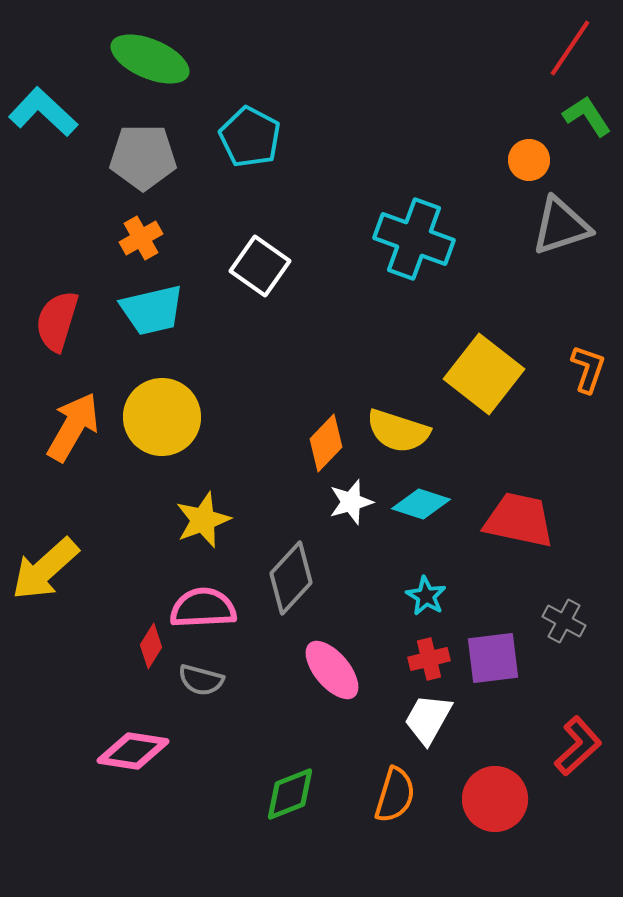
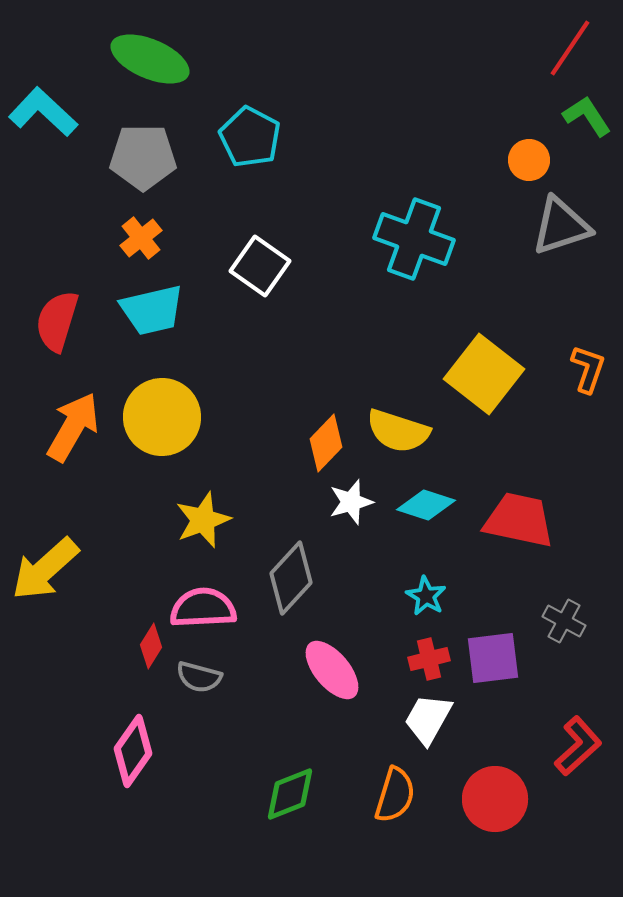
orange cross: rotated 9 degrees counterclockwise
cyan diamond: moved 5 px right, 1 px down
gray semicircle: moved 2 px left, 3 px up
pink diamond: rotated 64 degrees counterclockwise
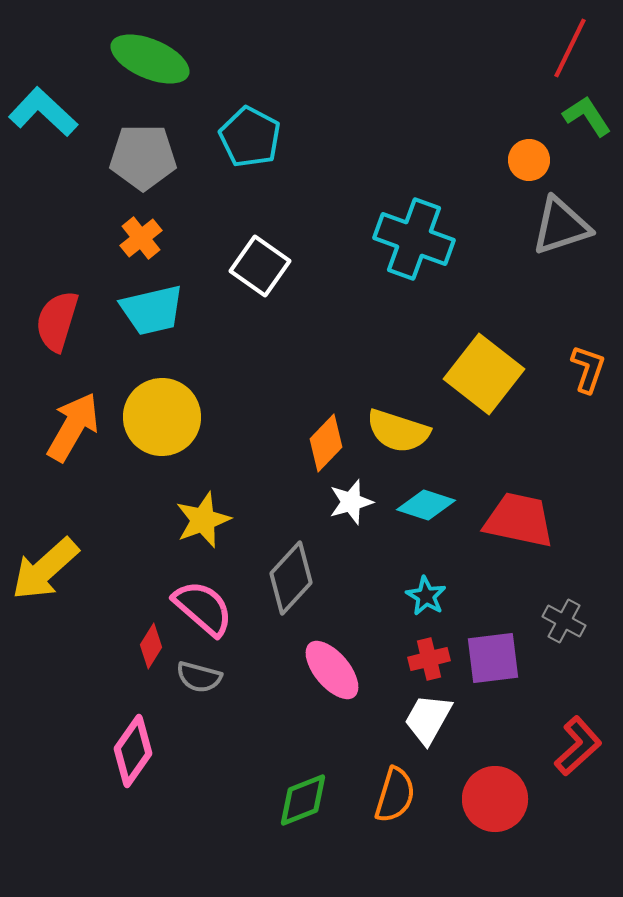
red line: rotated 8 degrees counterclockwise
pink semicircle: rotated 44 degrees clockwise
green diamond: moved 13 px right, 6 px down
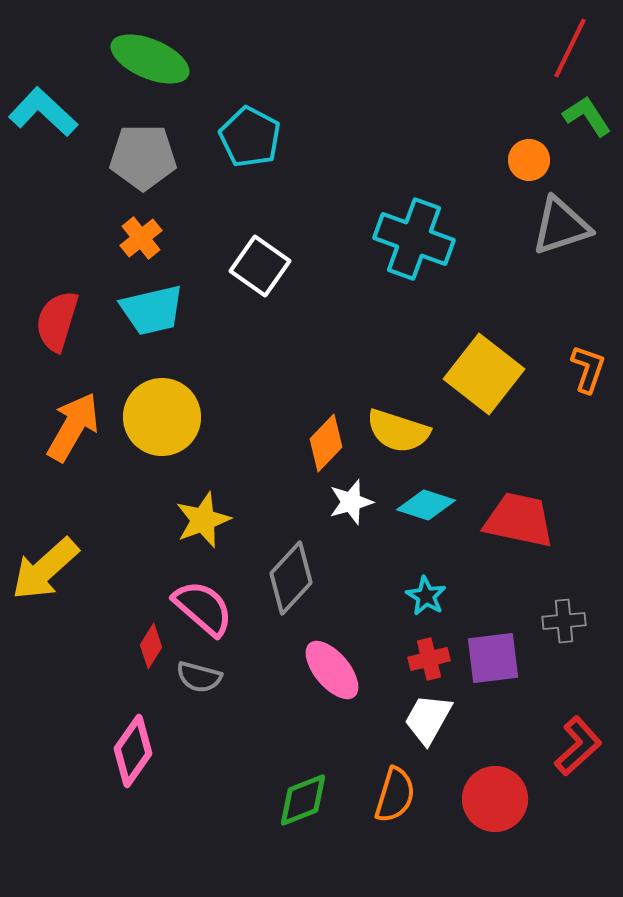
gray cross: rotated 33 degrees counterclockwise
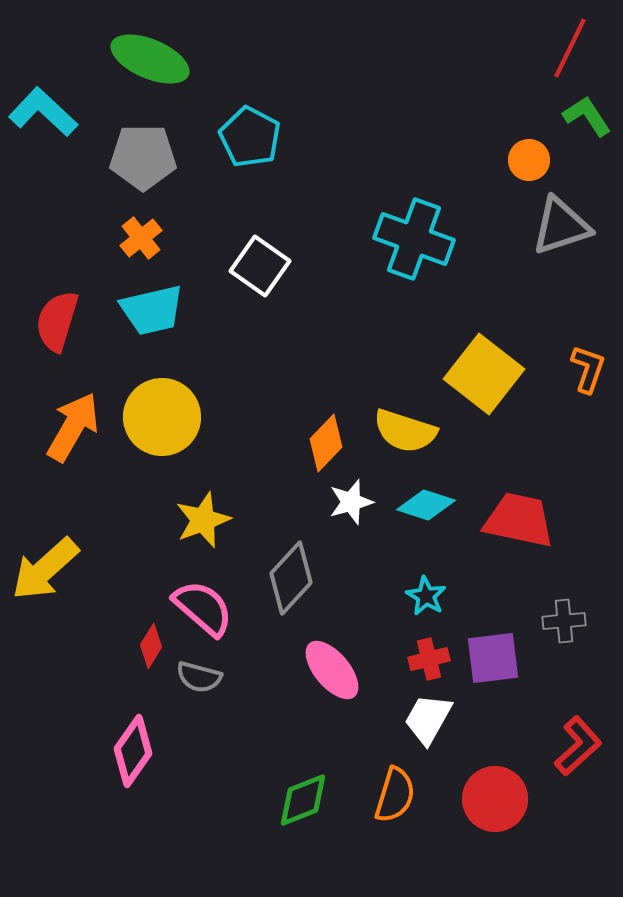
yellow semicircle: moved 7 px right
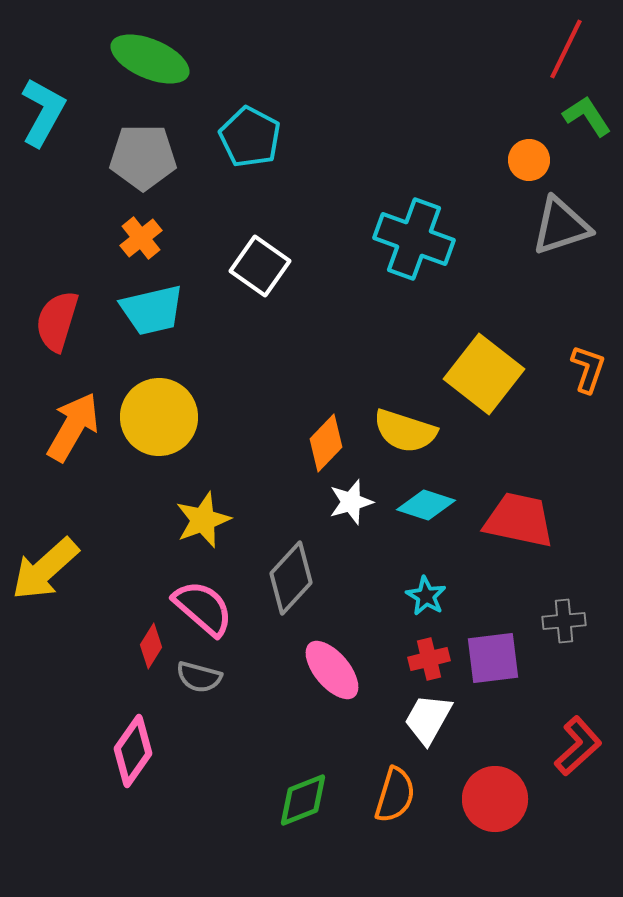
red line: moved 4 px left, 1 px down
cyan L-shape: rotated 76 degrees clockwise
yellow circle: moved 3 px left
